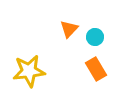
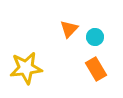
yellow star: moved 3 px left, 3 px up
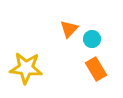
cyan circle: moved 3 px left, 2 px down
yellow star: rotated 12 degrees clockwise
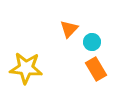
cyan circle: moved 3 px down
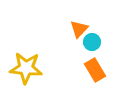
orange triangle: moved 10 px right
orange rectangle: moved 1 px left, 1 px down
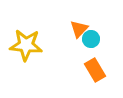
cyan circle: moved 1 px left, 3 px up
yellow star: moved 23 px up
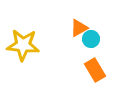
orange triangle: moved 1 px up; rotated 18 degrees clockwise
yellow star: moved 3 px left
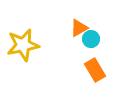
yellow star: rotated 16 degrees counterclockwise
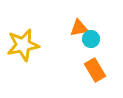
orange triangle: rotated 18 degrees clockwise
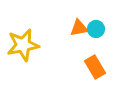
cyan circle: moved 5 px right, 10 px up
orange rectangle: moved 3 px up
